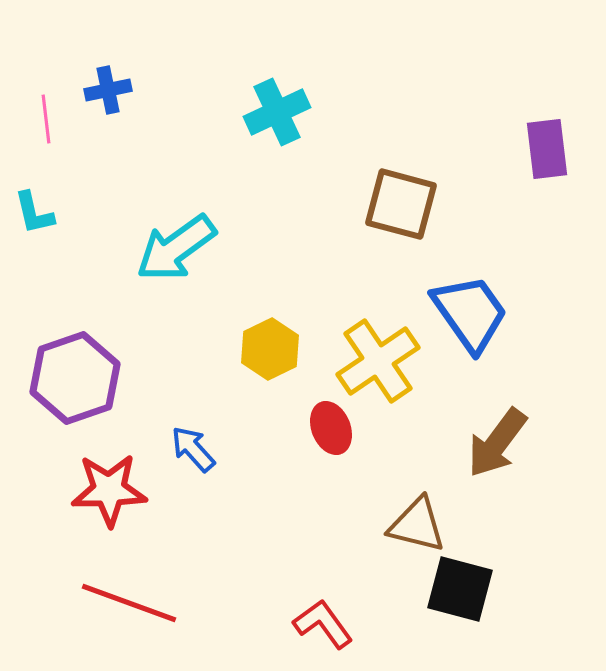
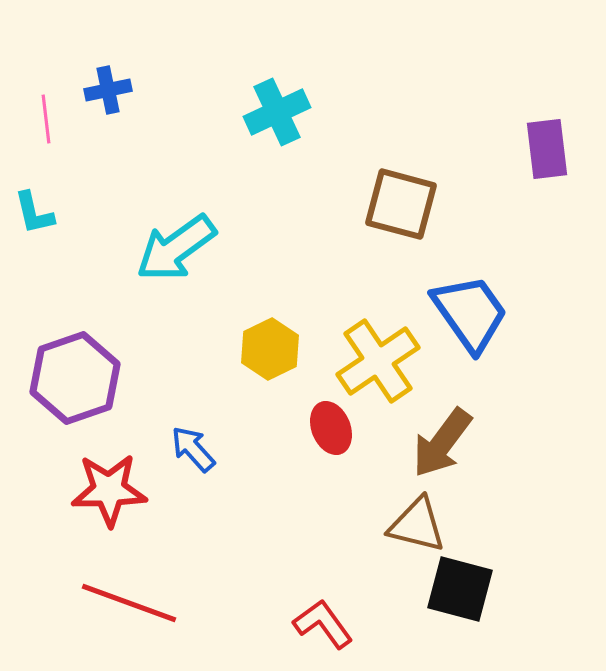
brown arrow: moved 55 px left
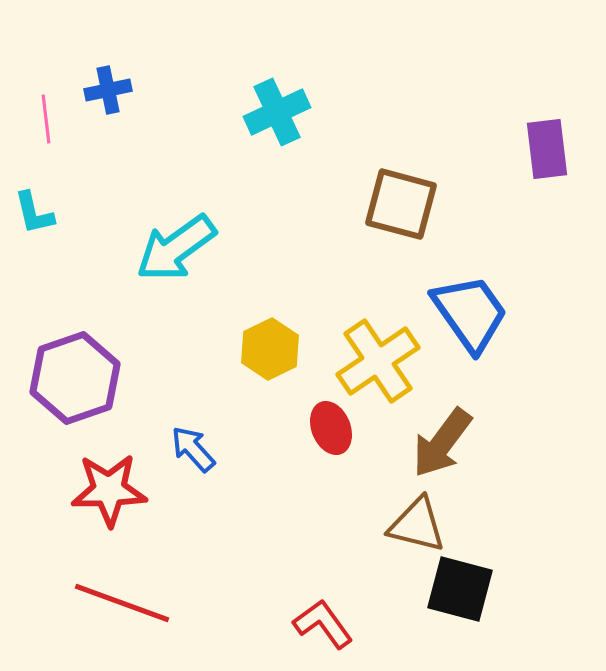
red line: moved 7 px left
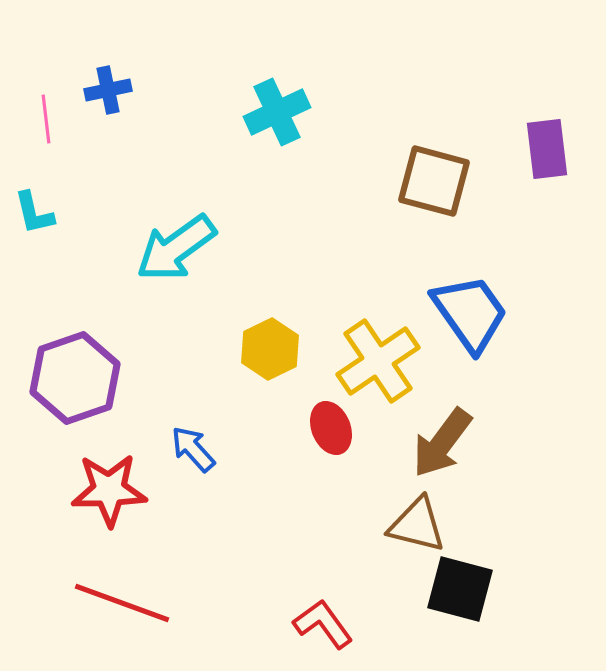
brown square: moved 33 px right, 23 px up
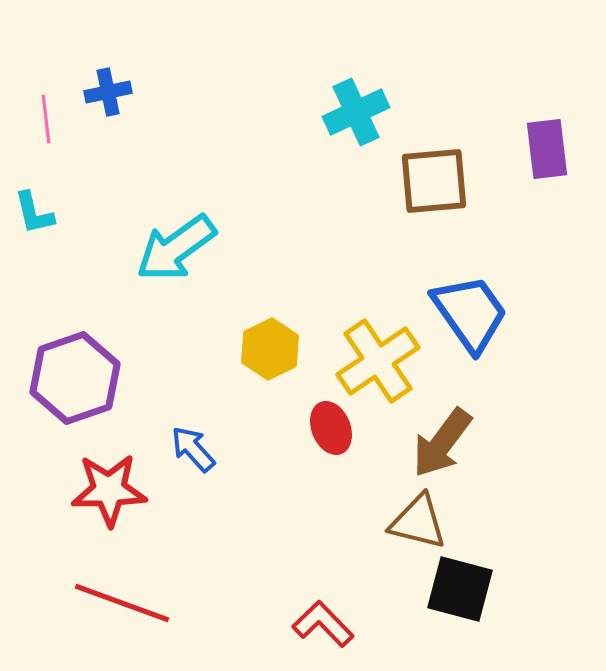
blue cross: moved 2 px down
cyan cross: moved 79 px right
brown square: rotated 20 degrees counterclockwise
brown triangle: moved 1 px right, 3 px up
red L-shape: rotated 8 degrees counterclockwise
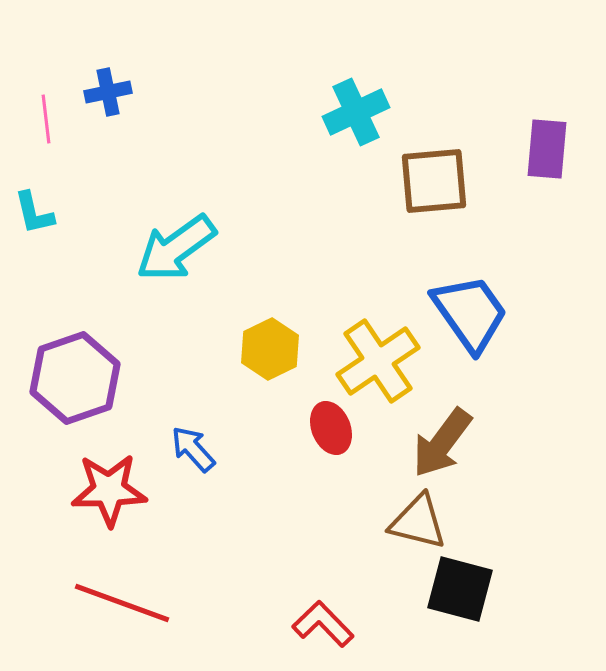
purple rectangle: rotated 12 degrees clockwise
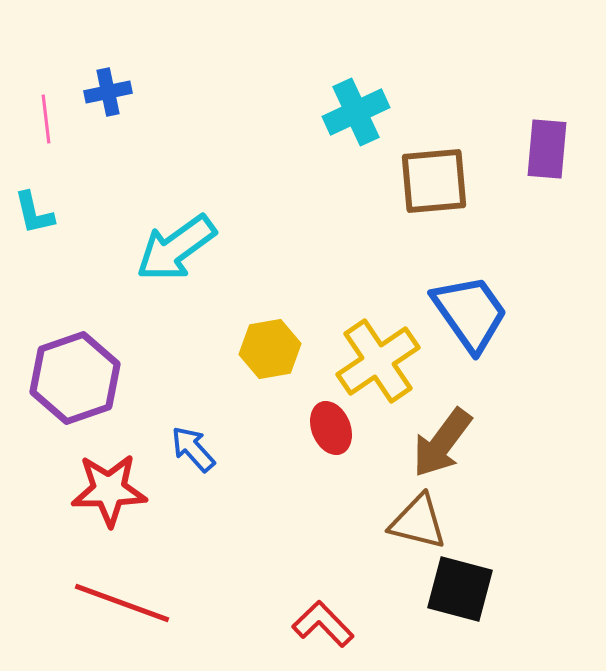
yellow hexagon: rotated 16 degrees clockwise
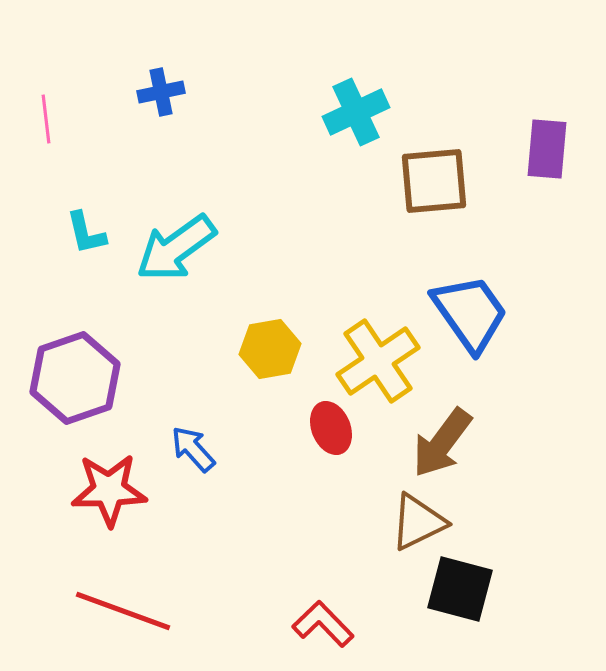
blue cross: moved 53 px right
cyan L-shape: moved 52 px right, 20 px down
brown triangle: rotated 40 degrees counterclockwise
red line: moved 1 px right, 8 px down
